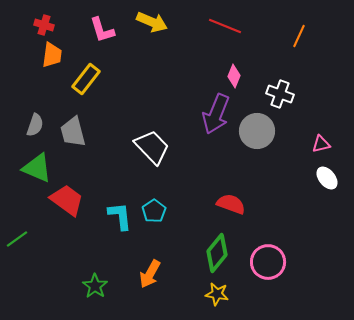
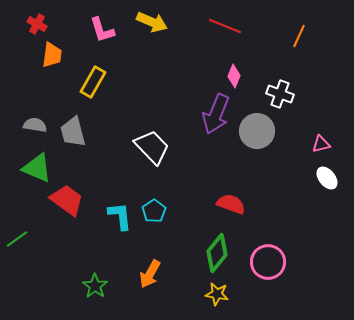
red cross: moved 7 px left, 1 px up; rotated 12 degrees clockwise
yellow rectangle: moved 7 px right, 3 px down; rotated 8 degrees counterclockwise
gray semicircle: rotated 100 degrees counterclockwise
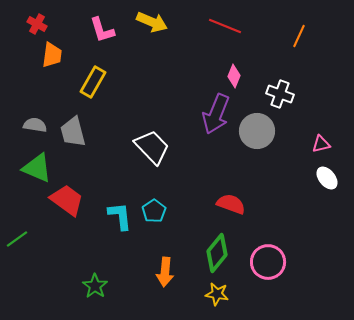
orange arrow: moved 15 px right, 2 px up; rotated 24 degrees counterclockwise
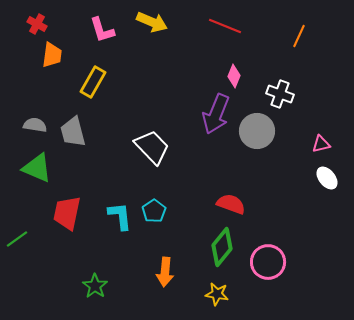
red trapezoid: moved 13 px down; rotated 114 degrees counterclockwise
green diamond: moved 5 px right, 6 px up
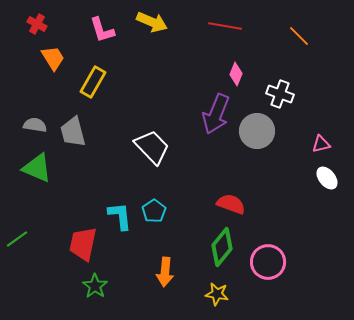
red line: rotated 12 degrees counterclockwise
orange line: rotated 70 degrees counterclockwise
orange trapezoid: moved 1 px right, 3 px down; rotated 40 degrees counterclockwise
pink diamond: moved 2 px right, 2 px up
red trapezoid: moved 16 px right, 31 px down
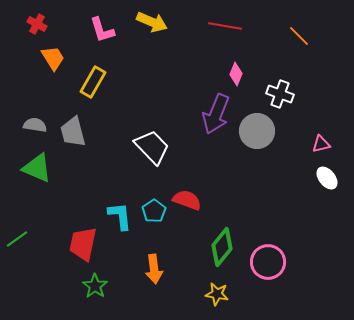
red semicircle: moved 44 px left, 4 px up
orange arrow: moved 11 px left, 3 px up; rotated 12 degrees counterclockwise
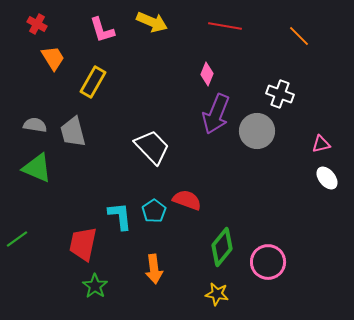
pink diamond: moved 29 px left
